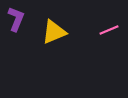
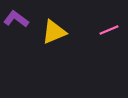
purple L-shape: rotated 75 degrees counterclockwise
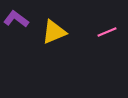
pink line: moved 2 px left, 2 px down
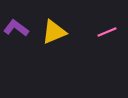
purple L-shape: moved 9 px down
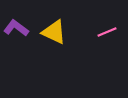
yellow triangle: rotated 48 degrees clockwise
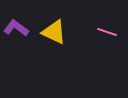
pink line: rotated 42 degrees clockwise
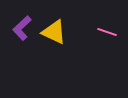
purple L-shape: moved 6 px right; rotated 80 degrees counterclockwise
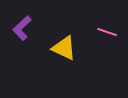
yellow triangle: moved 10 px right, 16 px down
